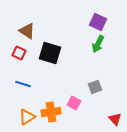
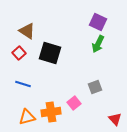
red square: rotated 24 degrees clockwise
pink square: rotated 24 degrees clockwise
orange triangle: rotated 18 degrees clockwise
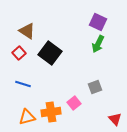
black square: rotated 20 degrees clockwise
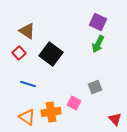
black square: moved 1 px right, 1 px down
blue line: moved 5 px right
pink square: rotated 24 degrees counterclockwise
orange triangle: rotated 48 degrees clockwise
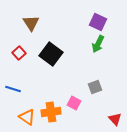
brown triangle: moved 4 px right, 8 px up; rotated 24 degrees clockwise
blue line: moved 15 px left, 5 px down
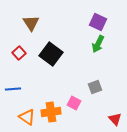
blue line: rotated 21 degrees counterclockwise
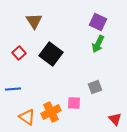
brown triangle: moved 3 px right, 2 px up
pink square: rotated 24 degrees counterclockwise
orange cross: rotated 18 degrees counterclockwise
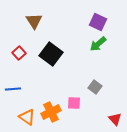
green arrow: rotated 24 degrees clockwise
gray square: rotated 32 degrees counterclockwise
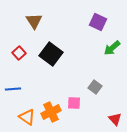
green arrow: moved 14 px right, 4 px down
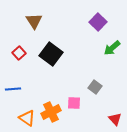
purple square: rotated 18 degrees clockwise
orange triangle: moved 1 px down
